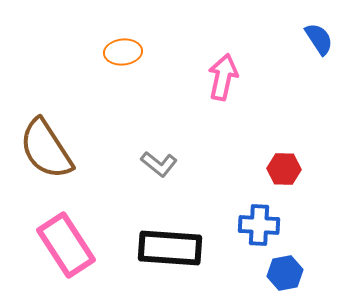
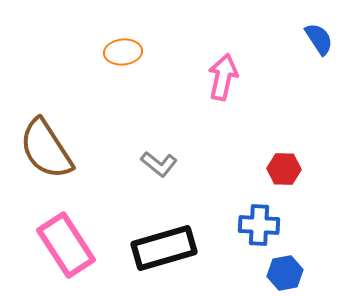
black rectangle: moved 6 px left; rotated 20 degrees counterclockwise
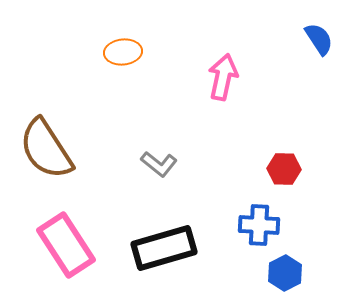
blue hexagon: rotated 16 degrees counterclockwise
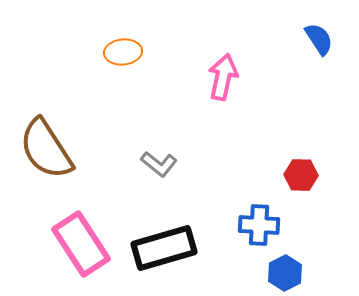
red hexagon: moved 17 px right, 6 px down
pink rectangle: moved 15 px right, 1 px up
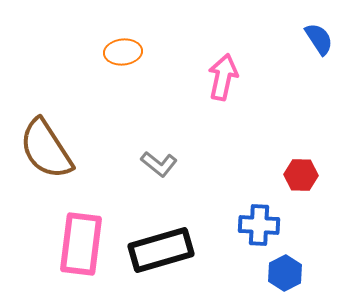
pink rectangle: rotated 40 degrees clockwise
black rectangle: moved 3 px left, 2 px down
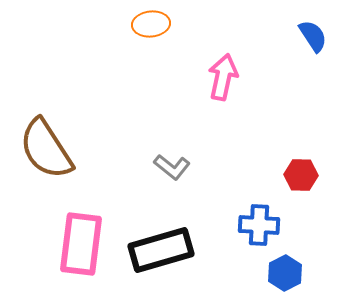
blue semicircle: moved 6 px left, 3 px up
orange ellipse: moved 28 px right, 28 px up
gray L-shape: moved 13 px right, 3 px down
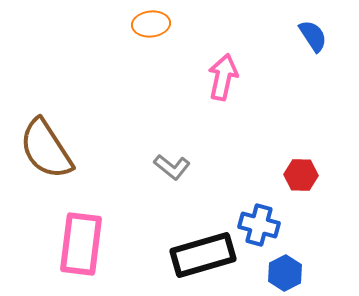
blue cross: rotated 12 degrees clockwise
black rectangle: moved 42 px right, 5 px down
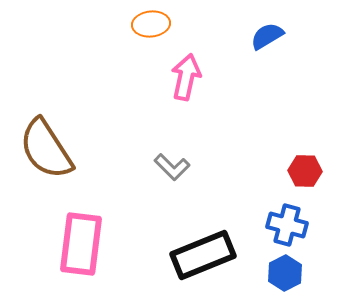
blue semicircle: moved 46 px left; rotated 88 degrees counterclockwise
pink arrow: moved 37 px left
gray L-shape: rotated 6 degrees clockwise
red hexagon: moved 4 px right, 4 px up
blue cross: moved 28 px right
black rectangle: rotated 6 degrees counterclockwise
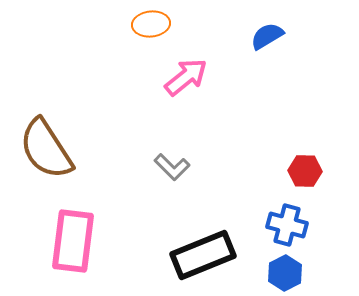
pink arrow: rotated 39 degrees clockwise
pink rectangle: moved 8 px left, 3 px up
